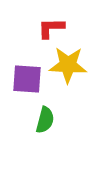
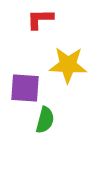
red L-shape: moved 11 px left, 9 px up
purple square: moved 2 px left, 9 px down
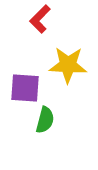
red L-shape: rotated 44 degrees counterclockwise
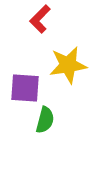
yellow star: rotated 12 degrees counterclockwise
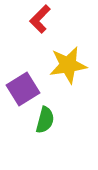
purple square: moved 2 px left, 1 px down; rotated 36 degrees counterclockwise
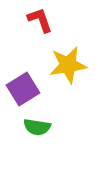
red L-shape: moved 1 px down; rotated 116 degrees clockwise
green semicircle: moved 8 px left, 7 px down; rotated 84 degrees clockwise
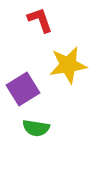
green semicircle: moved 1 px left, 1 px down
